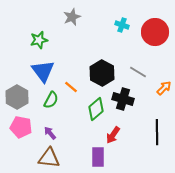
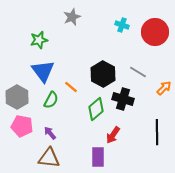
black hexagon: moved 1 px right, 1 px down
pink pentagon: moved 1 px right, 1 px up
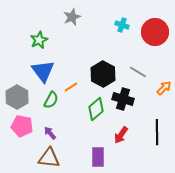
green star: rotated 12 degrees counterclockwise
orange line: rotated 72 degrees counterclockwise
red arrow: moved 8 px right
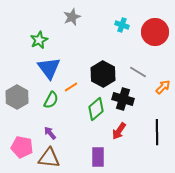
blue triangle: moved 6 px right, 3 px up
orange arrow: moved 1 px left, 1 px up
pink pentagon: moved 21 px down
red arrow: moved 2 px left, 4 px up
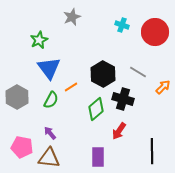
black line: moved 5 px left, 19 px down
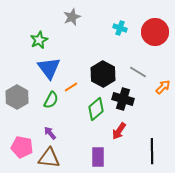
cyan cross: moved 2 px left, 3 px down
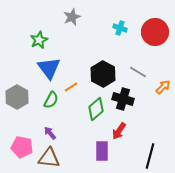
black line: moved 2 px left, 5 px down; rotated 15 degrees clockwise
purple rectangle: moved 4 px right, 6 px up
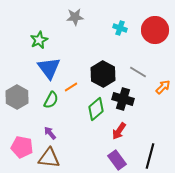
gray star: moved 3 px right; rotated 18 degrees clockwise
red circle: moved 2 px up
purple rectangle: moved 15 px right, 9 px down; rotated 36 degrees counterclockwise
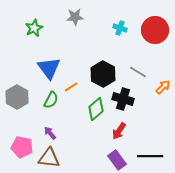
green star: moved 5 px left, 12 px up
black line: rotated 75 degrees clockwise
